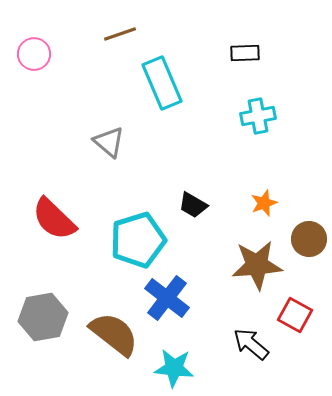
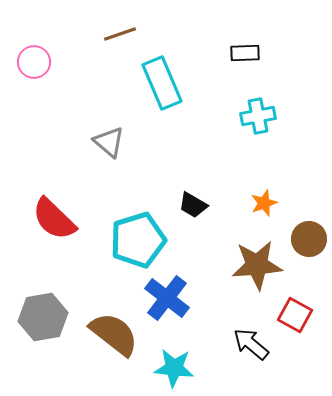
pink circle: moved 8 px down
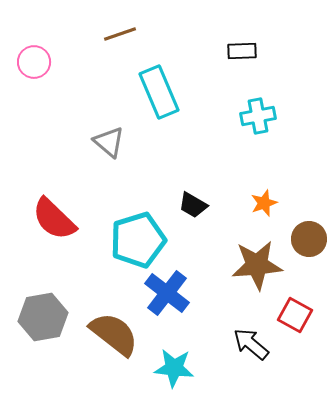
black rectangle: moved 3 px left, 2 px up
cyan rectangle: moved 3 px left, 9 px down
blue cross: moved 5 px up
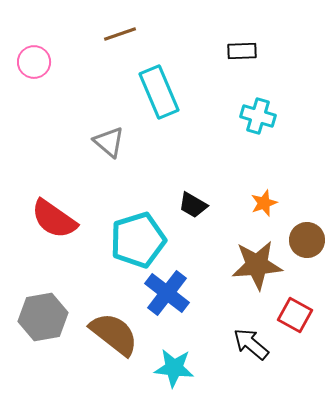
cyan cross: rotated 28 degrees clockwise
red semicircle: rotated 9 degrees counterclockwise
brown circle: moved 2 px left, 1 px down
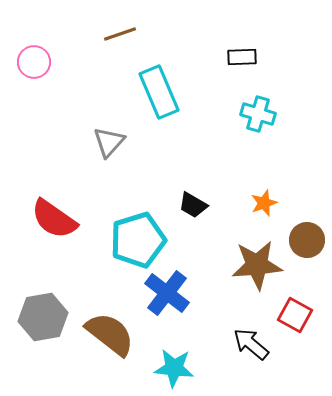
black rectangle: moved 6 px down
cyan cross: moved 2 px up
gray triangle: rotated 32 degrees clockwise
brown semicircle: moved 4 px left
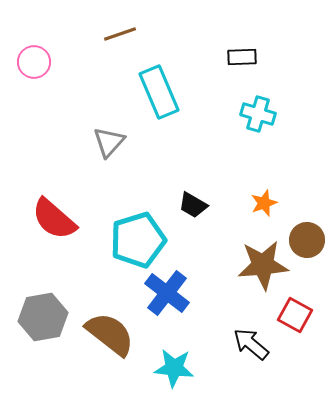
red semicircle: rotated 6 degrees clockwise
brown star: moved 6 px right
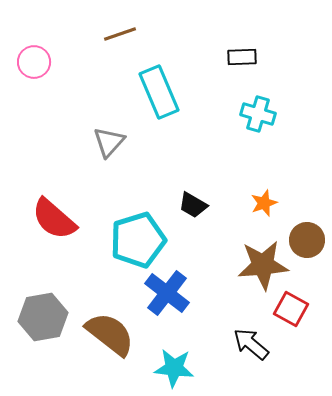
red square: moved 4 px left, 6 px up
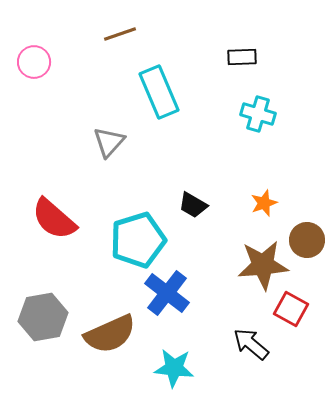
brown semicircle: rotated 118 degrees clockwise
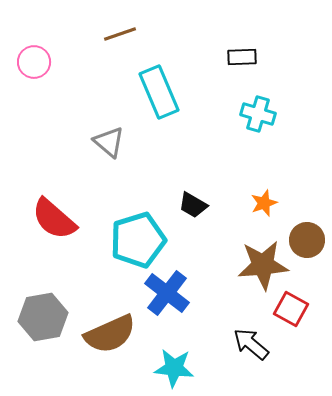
gray triangle: rotated 32 degrees counterclockwise
